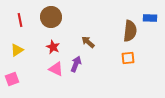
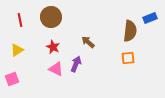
blue rectangle: rotated 24 degrees counterclockwise
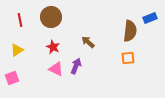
purple arrow: moved 2 px down
pink square: moved 1 px up
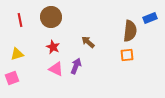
yellow triangle: moved 4 px down; rotated 16 degrees clockwise
orange square: moved 1 px left, 3 px up
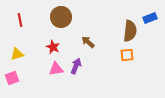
brown circle: moved 10 px right
pink triangle: rotated 35 degrees counterclockwise
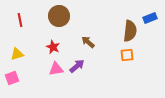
brown circle: moved 2 px left, 1 px up
purple arrow: moved 1 px right; rotated 28 degrees clockwise
